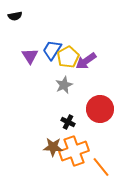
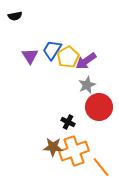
gray star: moved 23 px right
red circle: moved 1 px left, 2 px up
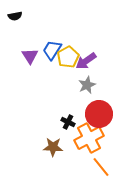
red circle: moved 7 px down
orange cross: moved 15 px right, 13 px up; rotated 8 degrees counterclockwise
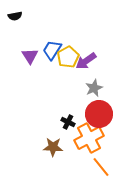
gray star: moved 7 px right, 3 px down
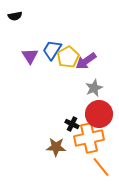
black cross: moved 4 px right, 2 px down
orange cross: rotated 16 degrees clockwise
brown star: moved 3 px right
